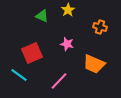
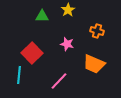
green triangle: rotated 24 degrees counterclockwise
orange cross: moved 3 px left, 4 px down
red square: rotated 20 degrees counterclockwise
cyan line: rotated 60 degrees clockwise
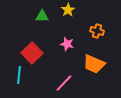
pink line: moved 5 px right, 2 px down
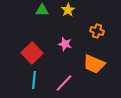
green triangle: moved 6 px up
pink star: moved 2 px left
cyan line: moved 15 px right, 5 px down
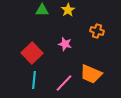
orange trapezoid: moved 3 px left, 10 px down
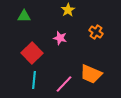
green triangle: moved 18 px left, 6 px down
orange cross: moved 1 px left, 1 px down; rotated 16 degrees clockwise
pink star: moved 5 px left, 6 px up
pink line: moved 1 px down
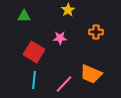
orange cross: rotated 32 degrees counterclockwise
pink star: rotated 16 degrees counterclockwise
red square: moved 2 px right, 1 px up; rotated 15 degrees counterclockwise
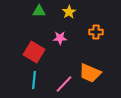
yellow star: moved 1 px right, 2 px down
green triangle: moved 15 px right, 5 px up
orange trapezoid: moved 1 px left, 1 px up
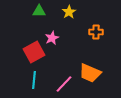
pink star: moved 8 px left; rotated 24 degrees counterclockwise
red square: rotated 30 degrees clockwise
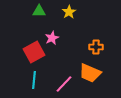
orange cross: moved 15 px down
